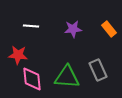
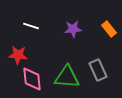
white line: rotated 14 degrees clockwise
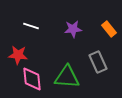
gray rectangle: moved 8 px up
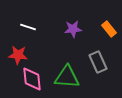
white line: moved 3 px left, 1 px down
